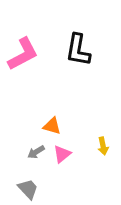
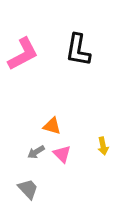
pink triangle: rotated 36 degrees counterclockwise
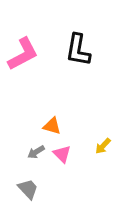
yellow arrow: rotated 54 degrees clockwise
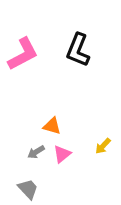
black L-shape: rotated 12 degrees clockwise
pink triangle: rotated 36 degrees clockwise
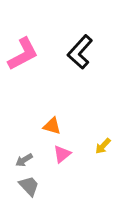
black L-shape: moved 2 px right, 2 px down; rotated 20 degrees clockwise
gray arrow: moved 12 px left, 8 px down
gray trapezoid: moved 1 px right, 3 px up
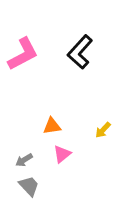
orange triangle: rotated 24 degrees counterclockwise
yellow arrow: moved 16 px up
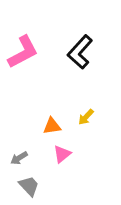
pink L-shape: moved 2 px up
yellow arrow: moved 17 px left, 13 px up
gray arrow: moved 5 px left, 2 px up
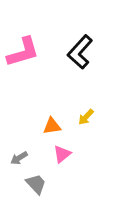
pink L-shape: rotated 12 degrees clockwise
gray trapezoid: moved 7 px right, 2 px up
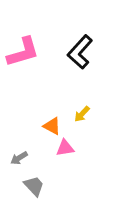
yellow arrow: moved 4 px left, 3 px up
orange triangle: rotated 36 degrees clockwise
pink triangle: moved 3 px right, 6 px up; rotated 30 degrees clockwise
gray trapezoid: moved 2 px left, 2 px down
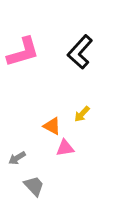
gray arrow: moved 2 px left
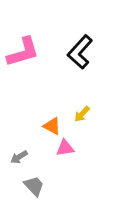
gray arrow: moved 2 px right, 1 px up
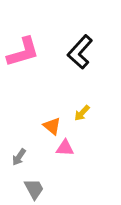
yellow arrow: moved 1 px up
orange triangle: rotated 12 degrees clockwise
pink triangle: rotated 12 degrees clockwise
gray arrow: rotated 24 degrees counterclockwise
gray trapezoid: moved 3 px down; rotated 15 degrees clockwise
